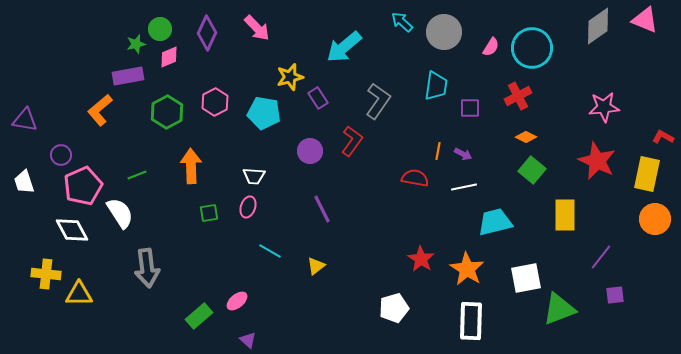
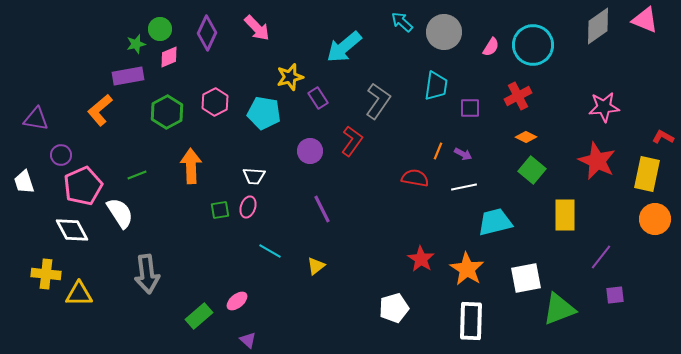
cyan circle at (532, 48): moved 1 px right, 3 px up
purple triangle at (25, 120): moved 11 px right, 1 px up
orange line at (438, 151): rotated 12 degrees clockwise
green square at (209, 213): moved 11 px right, 3 px up
gray arrow at (147, 268): moved 6 px down
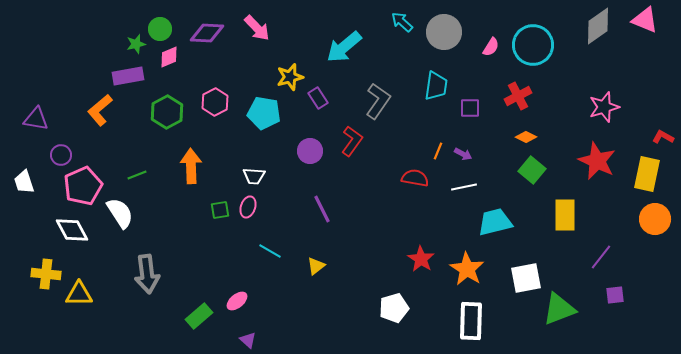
purple diamond at (207, 33): rotated 68 degrees clockwise
pink star at (604, 107): rotated 12 degrees counterclockwise
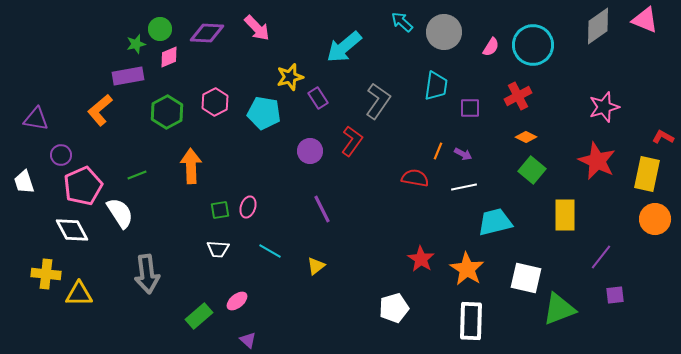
white trapezoid at (254, 176): moved 36 px left, 73 px down
white square at (526, 278): rotated 24 degrees clockwise
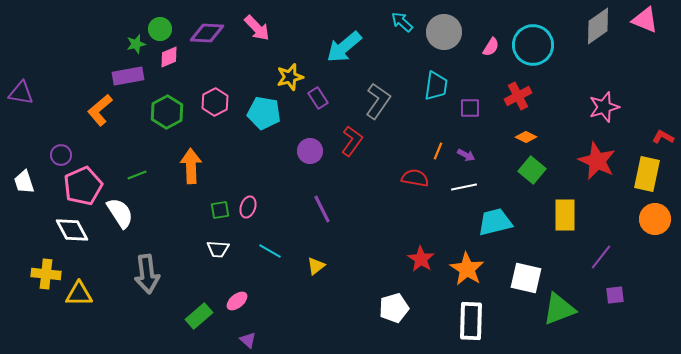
purple triangle at (36, 119): moved 15 px left, 26 px up
purple arrow at (463, 154): moved 3 px right, 1 px down
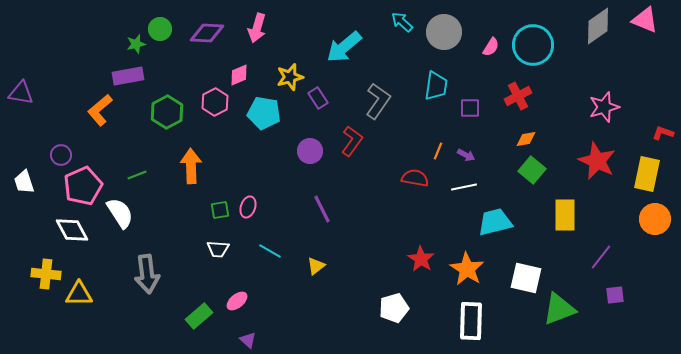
pink arrow at (257, 28): rotated 60 degrees clockwise
pink diamond at (169, 57): moved 70 px right, 18 px down
orange diamond at (526, 137): moved 2 px down; rotated 35 degrees counterclockwise
red L-shape at (663, 137): moved 4 px up; rotated 10 degrees counterclockwise
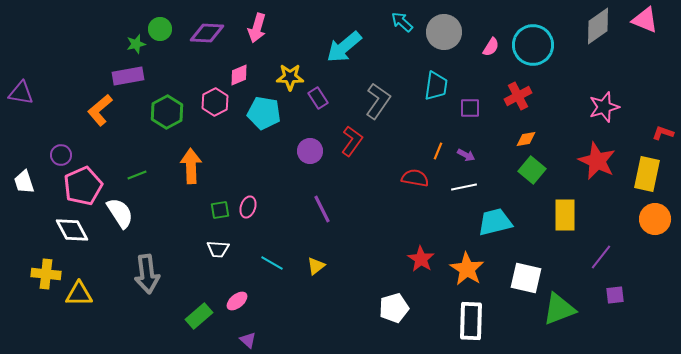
yellow star at (290, 77): rotated 16 degrees clockwise
cyan line at (270, 251): moved 2 px right, 12 px down
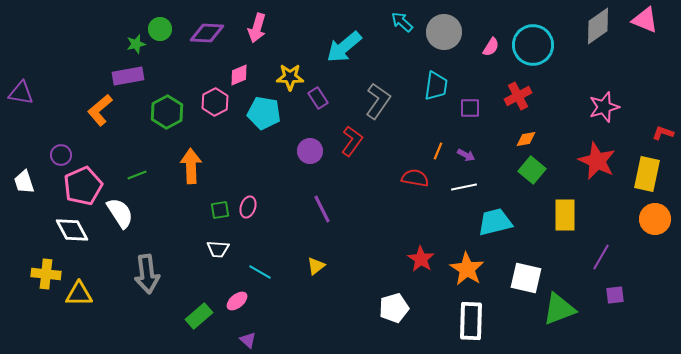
purple line at (601, 257): rotated 8 degrees counterclockwise
cyan line at (272, 263): moved 12 px left, 9 px down
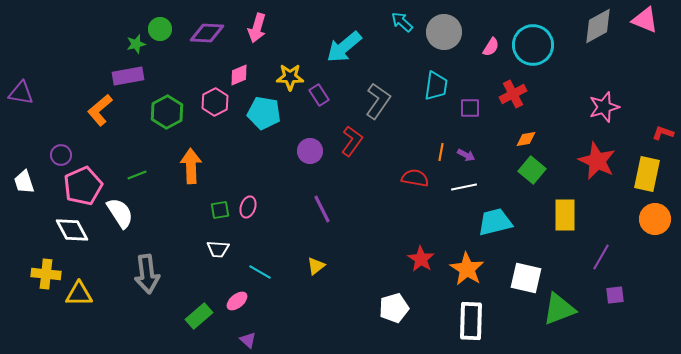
gray diamond at (598, 26): rotated 6 degrees clockwise
red cross at (518, 96): moved 5 px left, 2 px up
purple rectangle at (318, 98): moved 1 px right, 3 px up
orange line at (438, 151): moved 3 px right, 1 px down; rotated 12 degrees counterclockwise
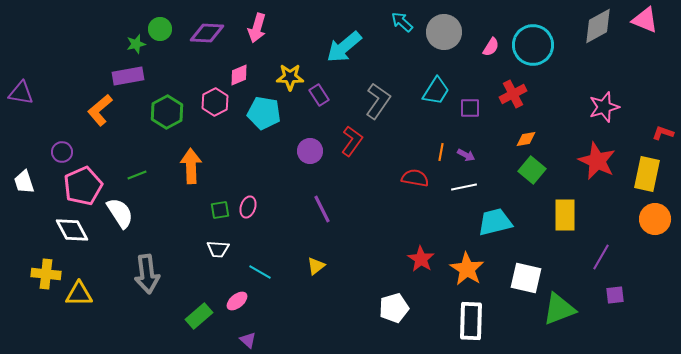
cyan trapezoid at (436, 86): moved 5 px down; rotated 24 degrees clockwise
purple circle at (61, 155): moved 1 px right, 3 px up
